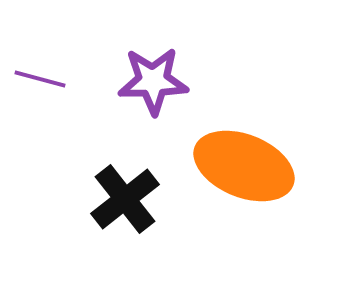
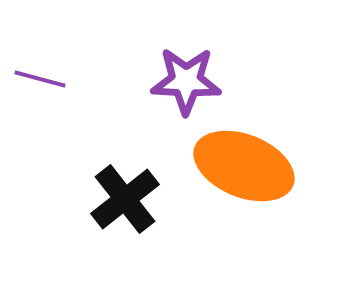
purple star: moved 33 px right; rotated 4 degrees clockwise
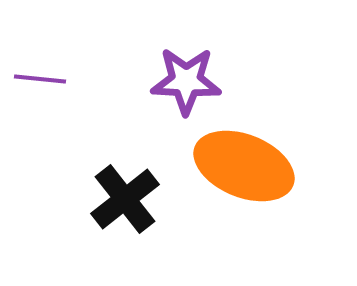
purple line: rotated 9 degrees counterclockwise
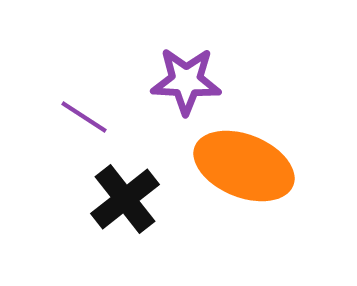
purple line: moved 44 px right, 38 px down; rotated 27 degrees clockwise
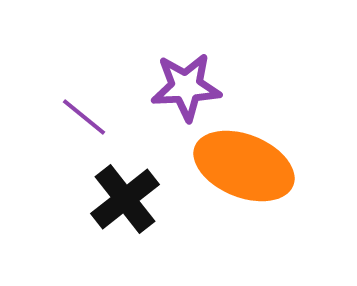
purple star: moved 6 px down; rotated 6 degrees counterclockwise
purple line: rotated 6 degrees clockwise
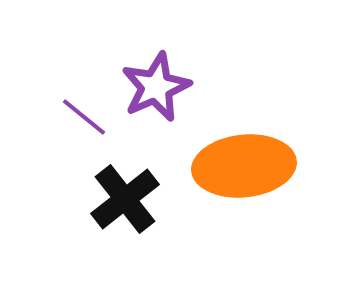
purple star: moved 30 px left; rotated 20 degrees counterclockwise
orange ellipse: rotated 28 degrees counterclockwise
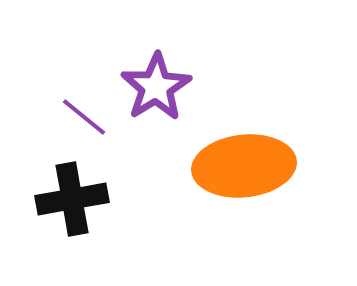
purple star: rotated 8 degrees counterclockwise
black cross: moved 53 px left; rotated 28 degrees clockwise
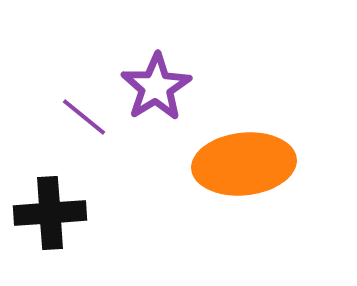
orange ellipse: moved 2 px up
black cross: moved 22 px left, 14 px down; rotated 6 degrees clockwise
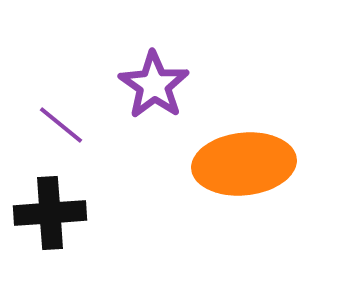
purple star: moved 2 px left, 2 px up; rotated 6 degrees counterclockwise
purple line: moved 23 px left, 8 px down
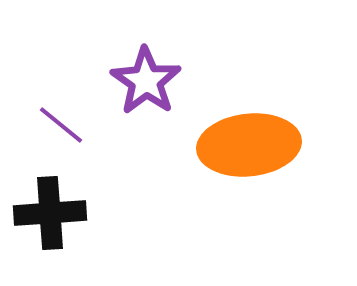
purple star: moved 8 px left, 4 px up
orange ellipse: moved 5 px right, 19 px up
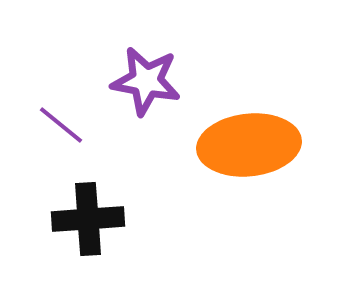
purple star: rotated 24 degrees counterclockwise
black cross: moved 38 px right, 6 px down
